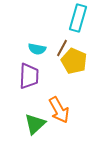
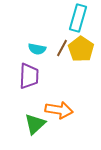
yellow pentagon: moved 7 px right, 12 px up; rotated 10 degrees clockwise
orange arrow: rotated 52 degrees counterclockwise
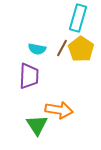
green triangle: moved 2 px right, 1 px down; rotated 20 degrees counterclockwise
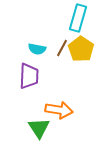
green triangle: moved 2 px right, 3 px down
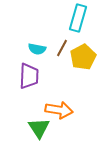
yellow pentagon: moved 2 px right, 8 px down; rotated 10 degrees clockwise
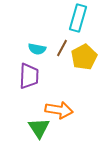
yellow pentagon: moved 1 px right
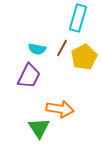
purple trapezoid: rotated 24 degrees clockwise
orange arrow: moved 1 px right, 1 px up
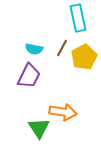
cyan rectangle: rotated 28 degrees counterclockwise
cyan semicircle: moved 3 px left
orange arrow: moved 3 px right, 3 px down
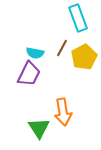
cyan rectangle: rotated 8 degrees counterclockwise
cyan semicircle: moved 1 px right, 4 px down
purple trapezoid: moved 2 px up
orange arrow: rotated 72 degrees clockwise
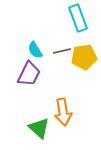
brown line: moved 3 px down; rotated 48 degrees clockwise
cyan semicircle: moved 3 px up; rotated 48 degrees clockwise
yellow pentagon: rotated 20 degrees clockwise
green triangle: rotated 15 degrees counterclockwise
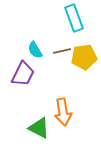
cyan rectangle: moved 4 px left
purple trapezoid: moved 6 px left
green triangle: rotated 15 degrees counterclockwise
